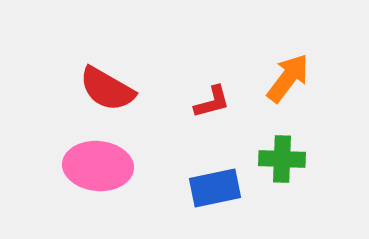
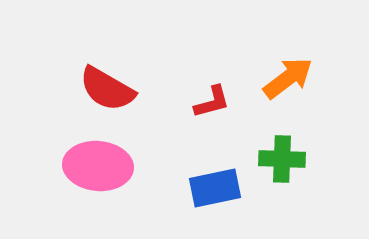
orange arrow: rotated 16 degrees clockwise
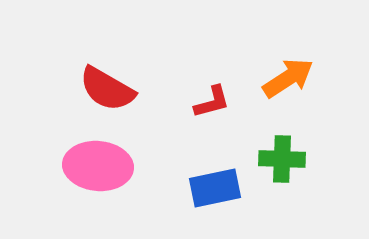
orange arrow: rotated 4 degrees clockwise
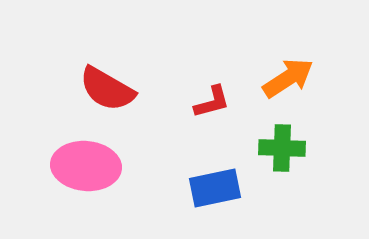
green cross: moved 11 px up
pink ellipse: moved 12 px left
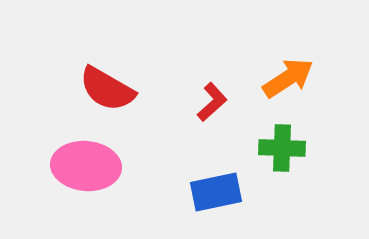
red L-shape: rotated 27 degrees counterclockwise
blue rectangle: moved 1 px right, 4 px down
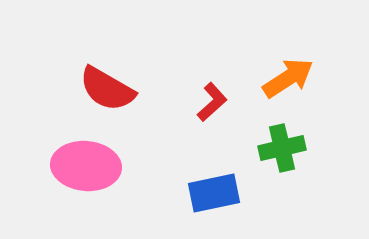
green cross: rotated 15 degrees counterclockwise
blue rectangle: moved 2 px left, 1 px down
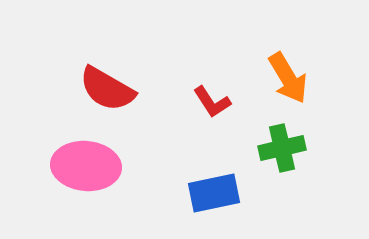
orange arrow: rotated 92 degrees clockwise
red L-shape: rotated 99 degrees clockwise
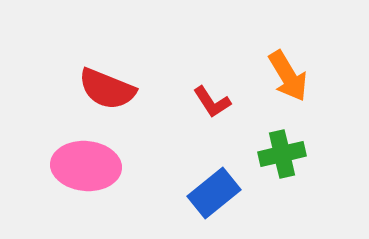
orange arrow: moved 2 px up
red semicircle: rotated 8 degrees counterclockwise
green cross: moved 6 px down
blue rectangle: rotated 27 degrees counterclockwise
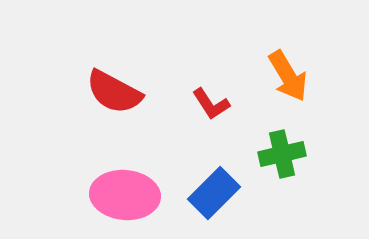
red semicircle: moved 7 px right, 3 px down; rotated 6 degrees clockwise
red L-shape: moved 1 px left, 2 px down
pink ellipse: moved 39 px right, 29 px down
blue rectangle: rotated 6 degrees counterclockwise
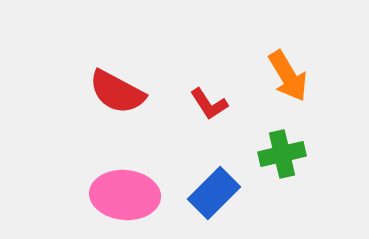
red semicircle: moved 3 px right
red L-shape: moved 2 px left
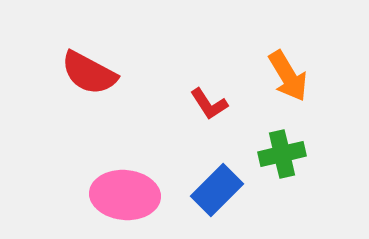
red semicircle: moved 28 px left, 19 px up
blue rectangle: moved 3 px right, 3 px up
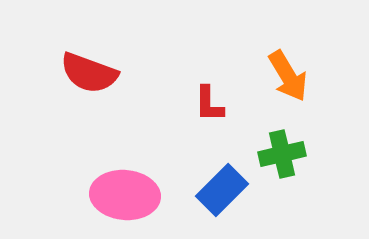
red semicircle: rotated 8 degrees counterclockwise
red L-shape: rotated 33 degrees clockwise
blue rectangle: moved 5 px right
